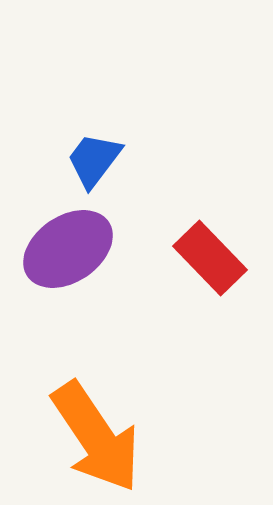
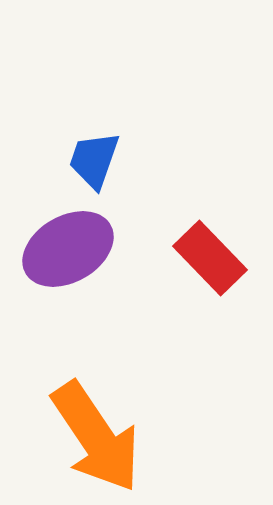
blue trapezoid: rotated 18 degrees counterclockwise
purple ellipse: rotated 4 degrees clockwise
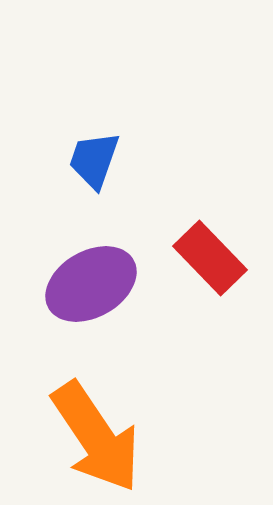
purple ellipse: moved 23 px right, 35 px down
